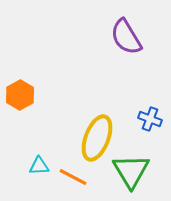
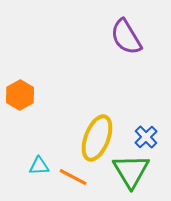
blue cross: moved 4 px left, 18 px down; rotated 25 degrees clockwise
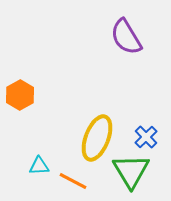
orange line: moved 4 px down
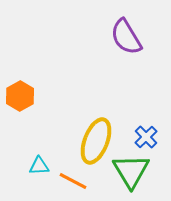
orange hexagon: moved 1 px down
yellow ellipse: moved 1 px left, 3 px down
